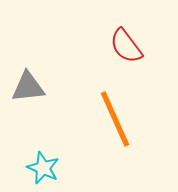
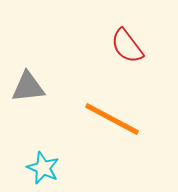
red semicircle: moved 1 px right
orange line: moved 3 px left; rotated 38 degrees counterclockwise
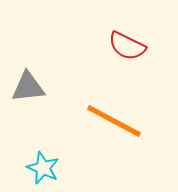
red semicircle: rotated 27 degrees counterclockwise
orange line: moved 2 px right, 2 px down
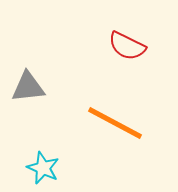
orange line: moved 1 px right, 2 px down
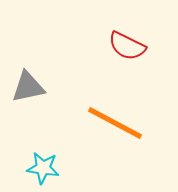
gray triangle: rotated 6 degrees counterclockwise
cyan star: rotated 16 degrees counterclockwise
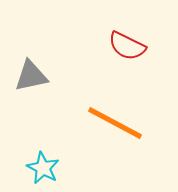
gray triangle: moved 3 px right, 11 px up
cyan star: rotated 20 degrees clockwise
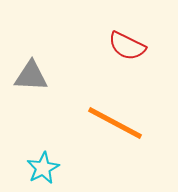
gray triangle: rotated 15 degrees clockwise
cyan star: rotated 16 degrees clockwise
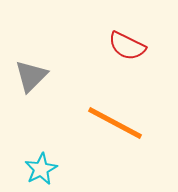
gray triangle: rotated 48 degrees counterclockwise
cyan star: moved 2 px left, 1 px down
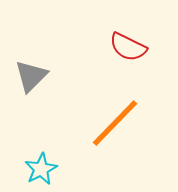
red semicircle: moved 1 px right, 1 px down
orange line: rotated 74 degrees counterclockwise
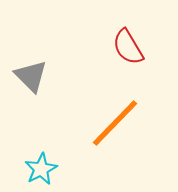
red semicircle: rotated 33 degrees clockwise
gray triangle: rotated 30 degrees counterclockwise
